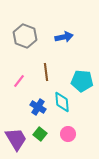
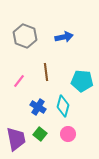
cyan diamond: moved 1 px right, 4 px down; rotated 20 degrees clockwise
purple trapezoid: rotated 20 degrees clockwise
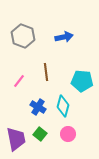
gray hexagon: moved 2 px left
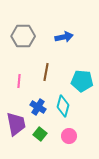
gray hexagon: rotated 20 degrees counterclockwise
brown line: rotated 18 degrees clockwise
pink line: rotated 32 degrees counterclockwise
pink circle: moved 1 px right, 2 px down
purple trapezoid: moved 15 px up
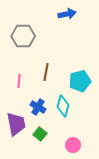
blue arrow: moved 3 px right, 23 px up
cyan pentagon: moved 2 px left; rotated 20 degrees counterclockwise
pink circle: moved 4 px right, 9 px down
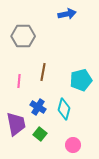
brown line: moved 3 px left
cyan pentagon: moved 1 px right, 1 px up
cyan diamond: moved 1 px right, 3 px down
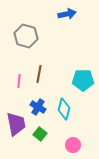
gray hexagon: moved 3 px right; rotated 15 degrees clockwise
brown line: moved 4 px left, 2 px down
cyan pentagon: moved 2 px right; rotated 15 degrees clockwise
